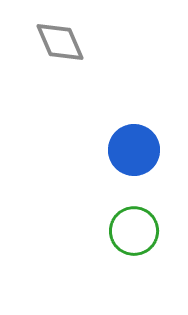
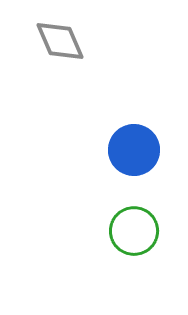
gray diamond: moved 1 px up
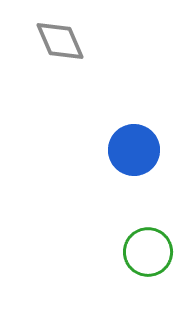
green circle: moved 14 px right, 21 px down
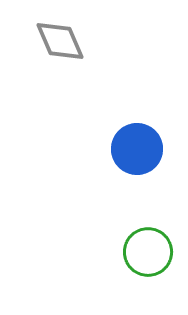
blue circle: moved 3 px right, 1 px up
